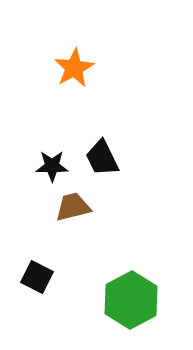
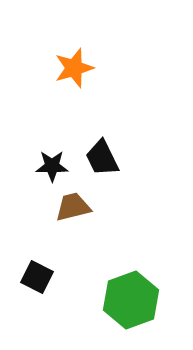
orange star: rotated 12 degrees clockwise
green hexagon: rotated 8 degrees clockwise
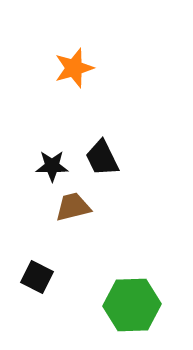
green hexagon: moved 1 px right, 5 px down; rotated 18 degrees clockwise
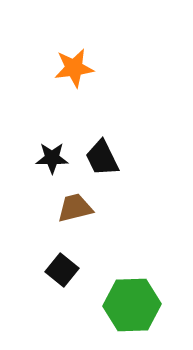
orange star: rotated 9 degrees clockwise
black star: moved 8 px up
brown trapezoid: moved 2 px right, 1 px down
black square: moved 25 px right, 7 px up; rotated 12 degrees clockwise
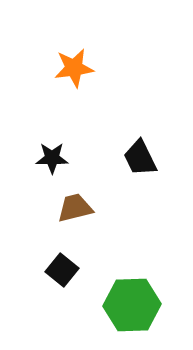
black trapezoid: moved 38 px right
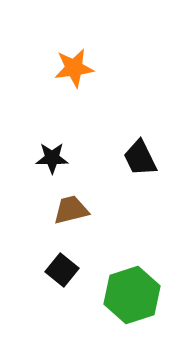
brown trapezoid: moved 4 px left, 2 px down
green hexagon: moved 10 px up; rotated 16 degrees counterclockwise
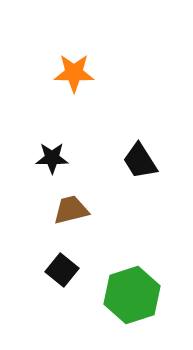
orange star: moved 5 px down; rotated 9 degrees clockwise
black trapezoid: moved 3 px down; rotated 6 degrees counterclockwise
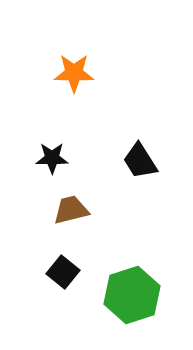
black square: moved 1 px right, 2 px down
